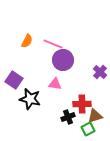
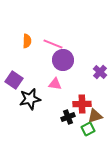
orange semicircle: rotated 24 degrees counterclockwise
black star: rotated 25 degrees counterclockwise
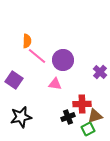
pink line: moved 16 px left, 12 px down; rotated 18 degrees clockwise
black star: moved 9 px left, 18 px down
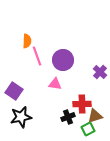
pink line: rotated 30 degrees clockwise
purple square: moved 11 px down
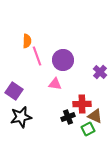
brown triangle: rotated 42 degrees clockwise
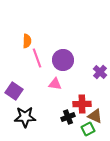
pink line: moved 2 px down
black star: moved 4 px right; rotated 10 degrees clockwise
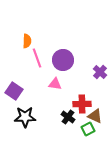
black cross: rotated 32 degrees counterclockwise
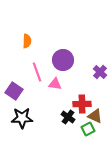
pink line: moved 14 px down
black star: moved 3 px left, 1 px down
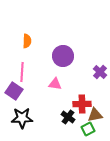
purple circle: moved 4 px up
pink line: moved 15 px left; rotated 24 degrees clockwise
brown triangle: moved 1 px up; rotated 35 degrees counterclockwise
